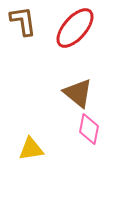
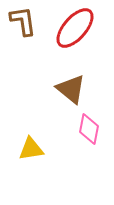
brown triangle: moved 7 px left, 4 px up
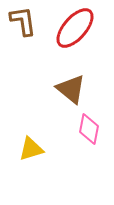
yellow triangle: rotated 8 degrees counterclockwise
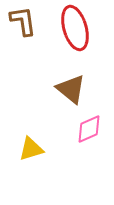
red ellipse: rotated 57 degrees counterclockwise
pink diamond: rotated 56 degrees clockwise
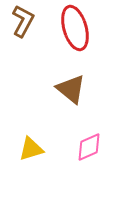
brown L-shape: rotated 36 degrees clockwise
pink diamond: moved 18 px down
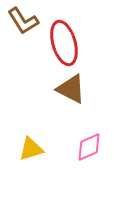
brown L-shape: rotated 120 degrees clockwise
red ellipse: moved 11 px left, 15 px down
brown triangle: rotated 12 degrees counterclockwise
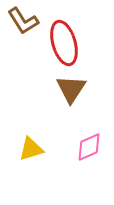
brown triangle: rotated 36 degrees clockwise
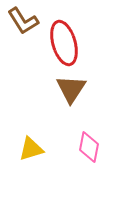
pink diamond: rotated 56 degrees counterclockwise
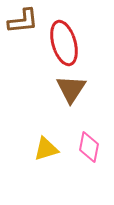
brown L-shape: rotated 64 degrees counterclockwise
yellow triangle: moved 15 px right
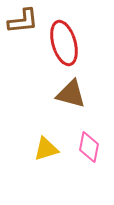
brown triangle: moved 5 px down; rotated 48 degrees counterclockwise
